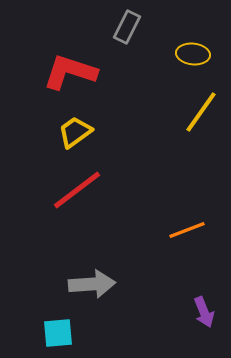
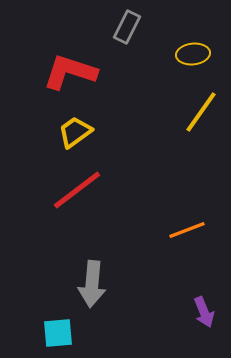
yellow ellipse: rotated 12 degrees counterclockwise
gray arrow: rotated 99 degrees clockwise
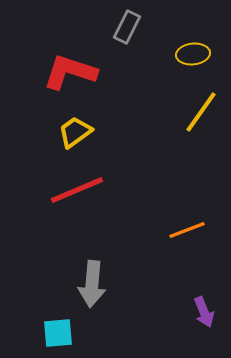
red line: rotated 14 degrees clockwise
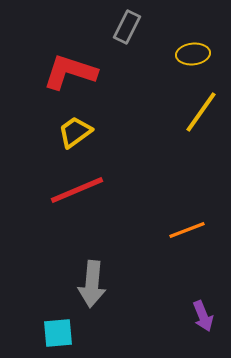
purple arrow: moved 1 px left, 4 px down
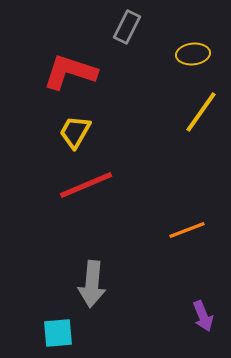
yellow trapezoid: rotated 24 degrees counterclockwise
red line: moved 9 px right, 5 px up
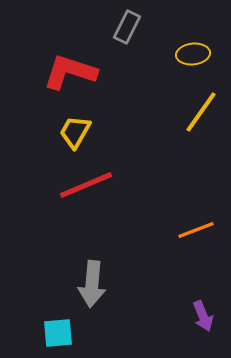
orange line: moved 9 px right
